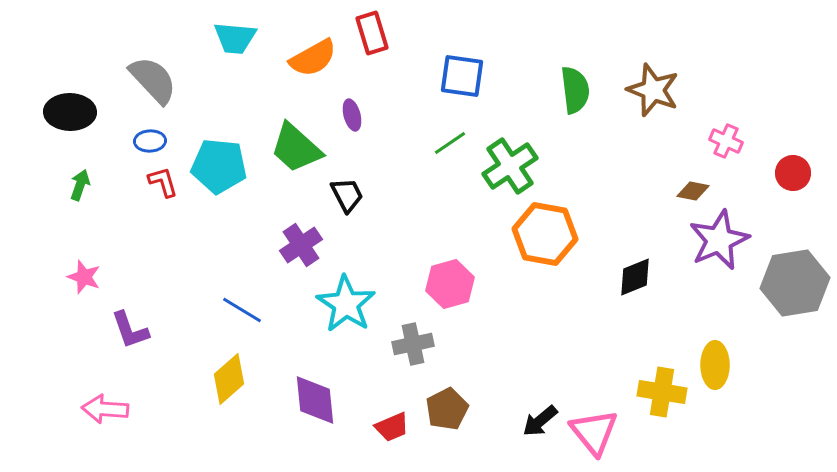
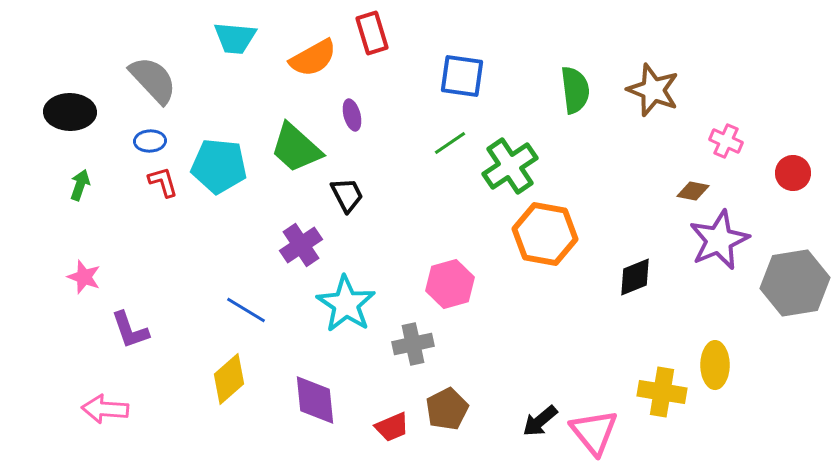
blue line: moved 4 px right
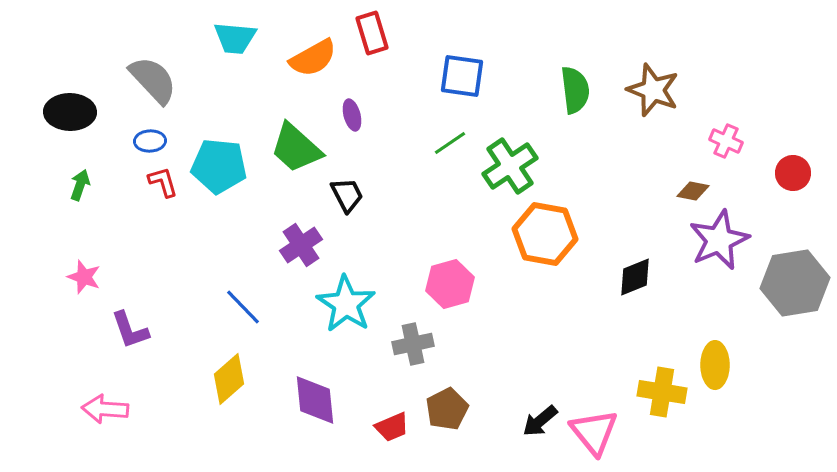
blue line: moved 3 px left, 3 px up; rotated 15 degrees clockwise
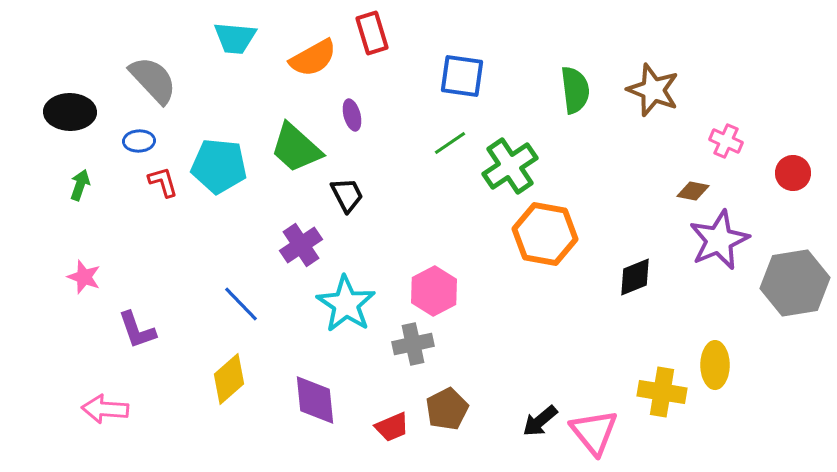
blue ellipse: moved 11 px left
pink hexagon: moved 16 px left, 7 px down; rotated 12 degrees counterclockwise
blue line: moved 2 px left, 3 px up
purple L-shape: moved 7 px right
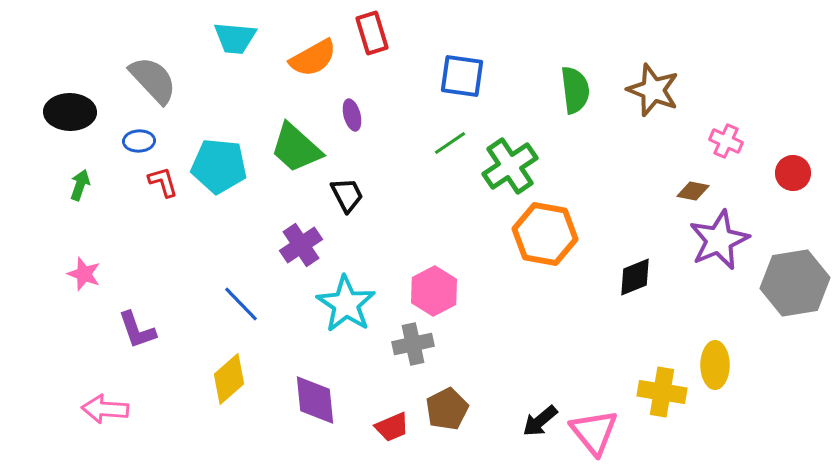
pink star: moved 3 px up
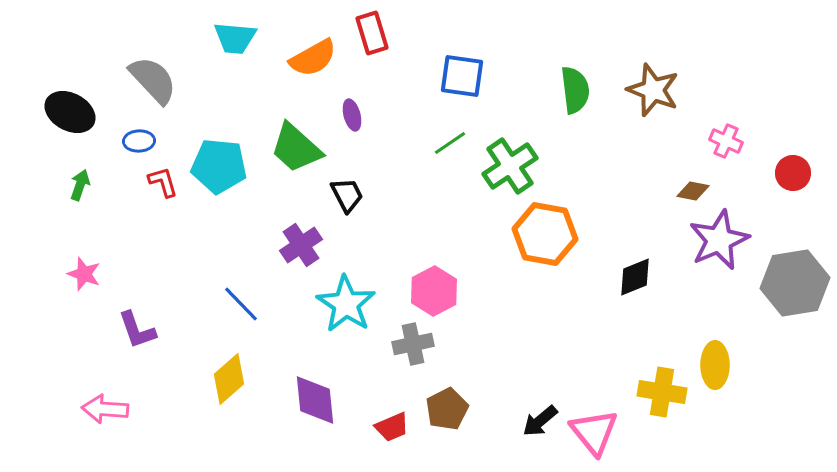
black ellipse: rotated 27 degrees clockwise
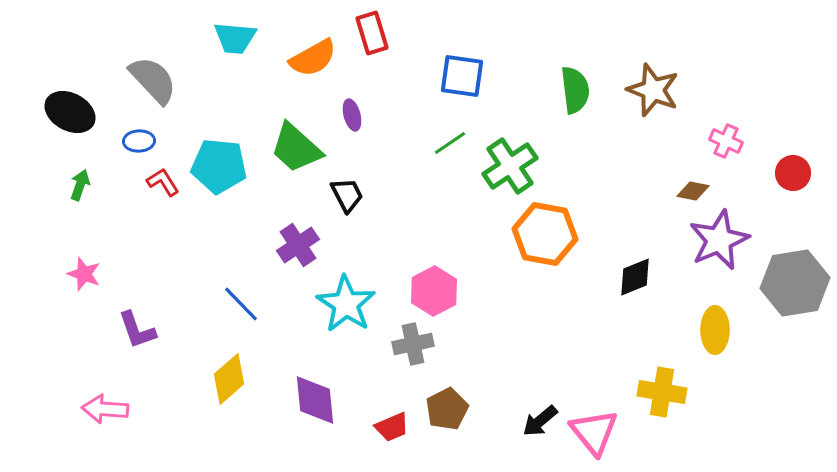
red L-shape: rotated 16 degrees counterclockwise
purple cross: moved 3 px left
yellow ellipse: moved 35 px up
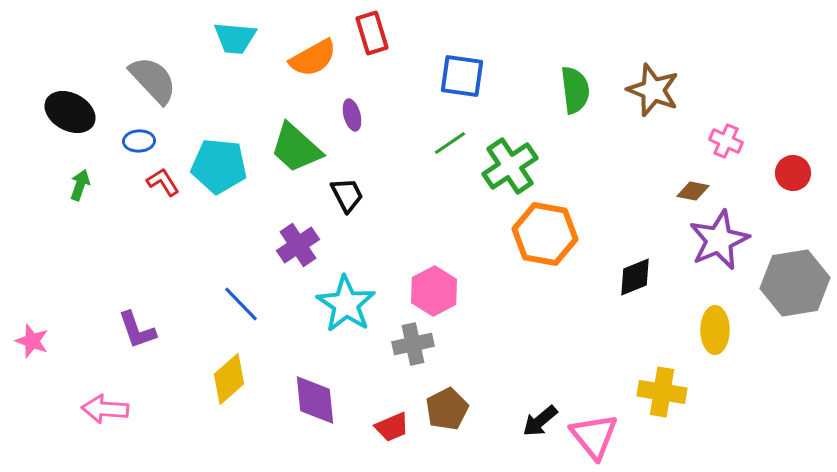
pink star: moved 52 px left, 67 px down
pink triangle: moved 4 px down
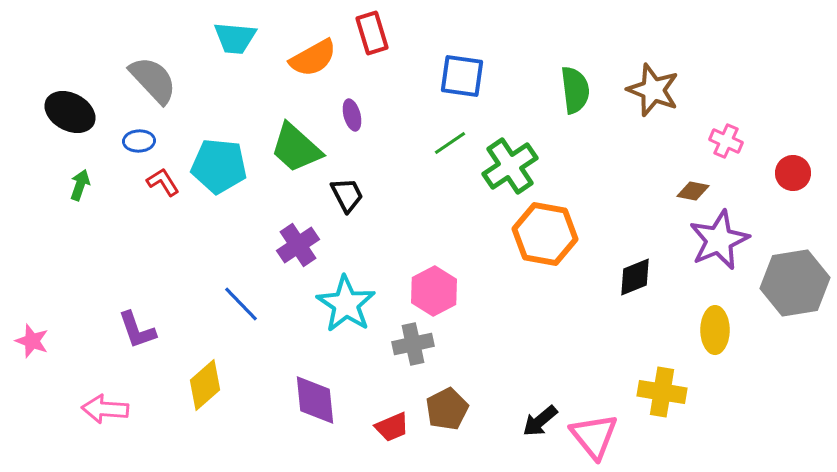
yellow diamond: moved 24 px left, 6 px down
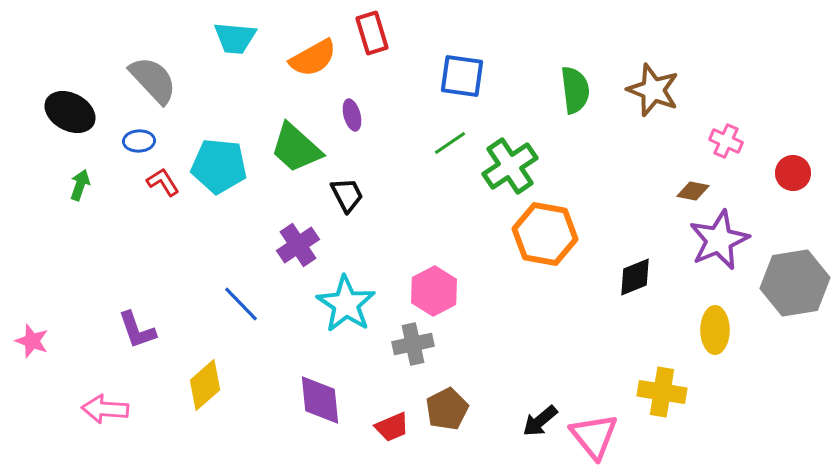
purple diamond: moved 5 px right
